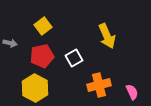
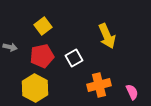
gray arrow: moved 4 px down
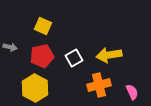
yellow square: rotated 30 degrees counterclockwise
yellow arrow: moved 2 px right, 19 px down; rotated 105 degrees clockwise
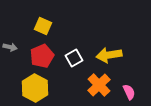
red pentagon: rotated 10 degrees counterclockwise
orange cross: rotated 30 degrees counterclockwise
pink semicircle: moved 3 px left
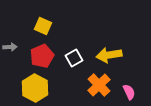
gray arrow: rotated 16 degrees counterclockwise
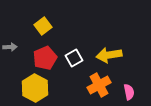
yellow square: rotated 30 degrees clockwise
red pentagon: moved 3 px right, 2 px down
orange cross: rotated 15 degrees clockwise
pink semicircle: rotated 14 degrees clockwise
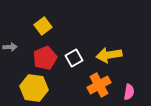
yellow hexagon: moved 1 px left; rotated 20 degrees counterclockwise
pink semicircle: rotated 21 degrees clockwise
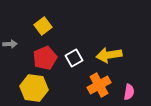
gray arrow: moved 3 px up
